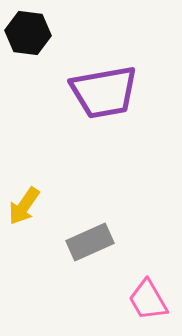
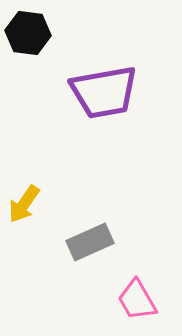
yellow arrow: moved 2 px up
pink trapezoid: moved 11 px left
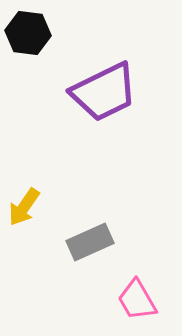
purple trapezoid: rotated 16 degrees counterclockwise
yellow arrow: moved 3 px down
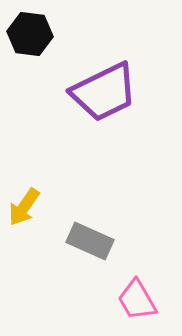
black hexagon: moved 2 px right, 1 px down
gray rectangle: moved 1 px up; rotated 48 degrees clockwise
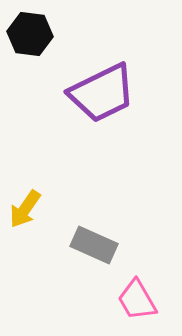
purple trapezoid: moved 2 px left, 1 px down
yellow arrow: moved 1 px right, 2 px down
gray rectangle: moved 4 px right, 4 px down
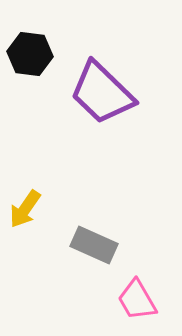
black hexagon: moved 20 px down
purple trapezoid: rotated 70 degrees clockwise
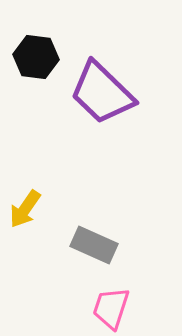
black hexagon: moved 6 px right, 3 px down
pink trapezoid: moved 26 px left, 8 px down; rotated 48 degrees clockwise
